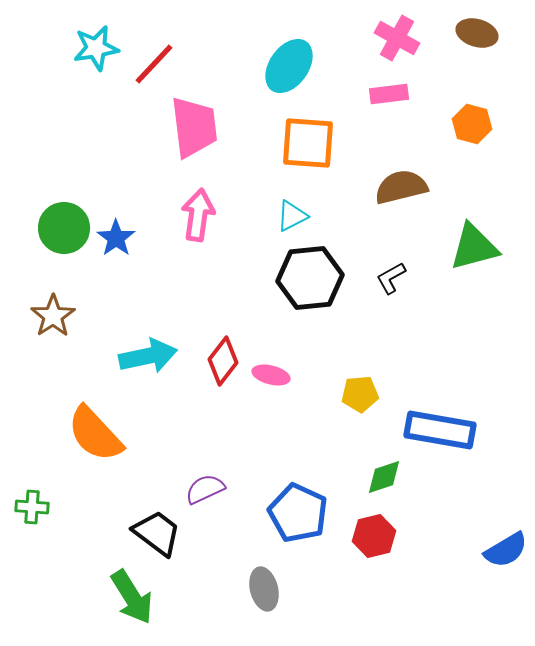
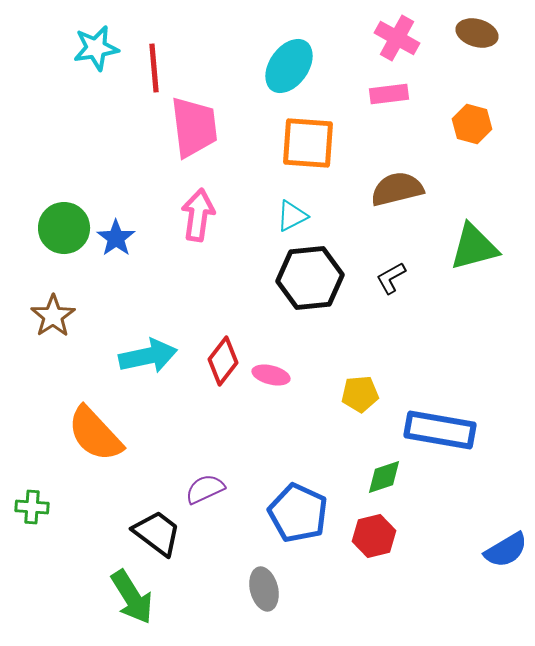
red line: moved 4 px down; rotated 48 degrees counterclockwise
brown semicircle: moved 4 px left, 2 px down
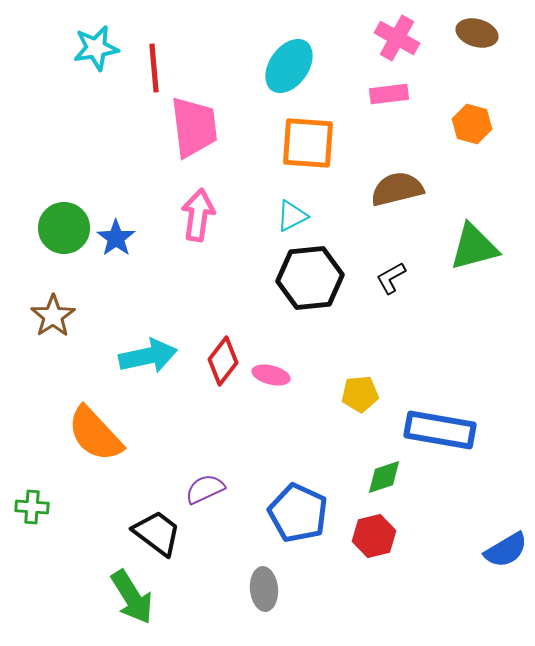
gray ellipse: rotated 9 degrees clockwise
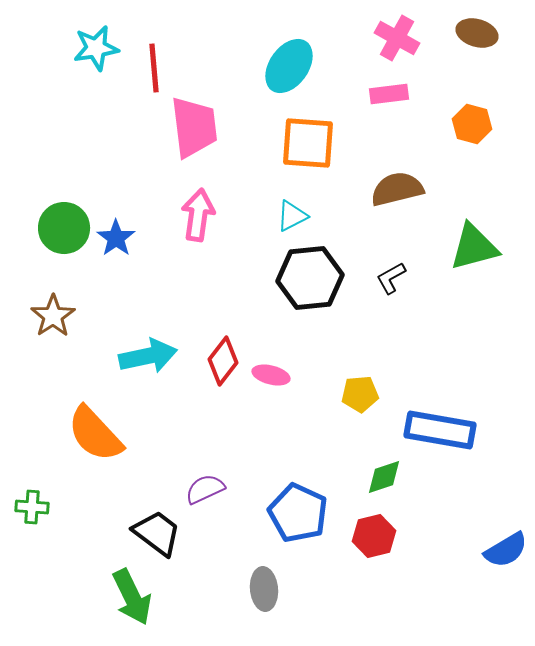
green arrow: rotated 6 degrees clockwise
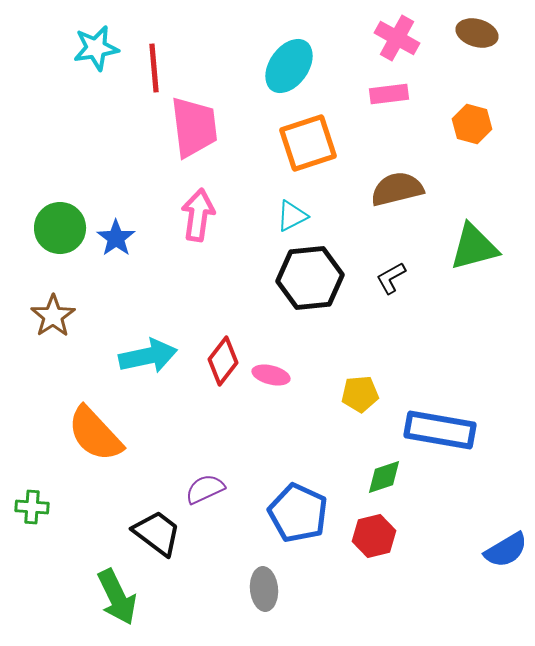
orange square: rotated 22 degrees counterclockwise
green circle: moved 4 px left
green arrow: moved 15 px left
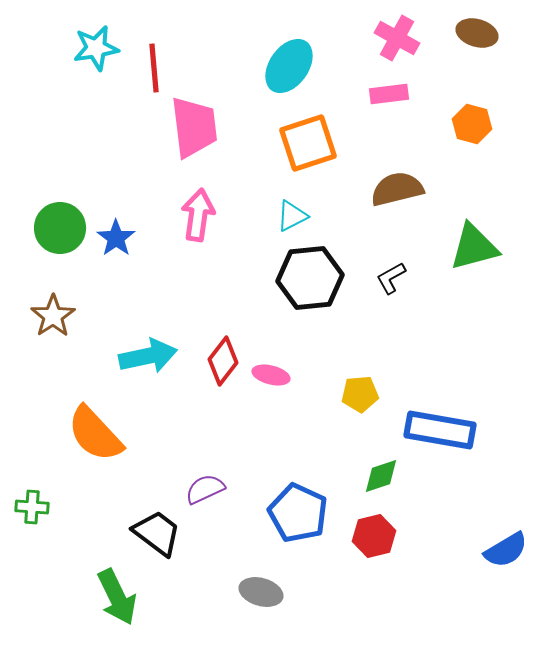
green diamond: moved 3 px left, 1 px up
gray ellipse: moved 3 px left, 3 px down; rotated 69 degrees counterclockwise
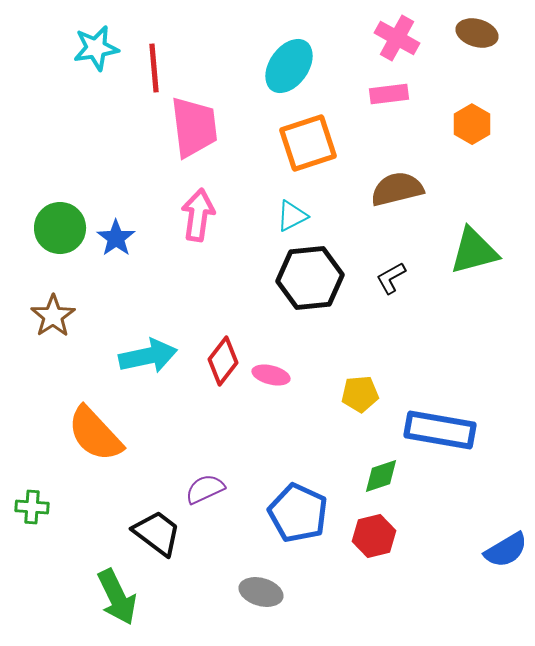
orange hexagon: rotated 15 degrees clockwise
green triangle: moved 4 px down
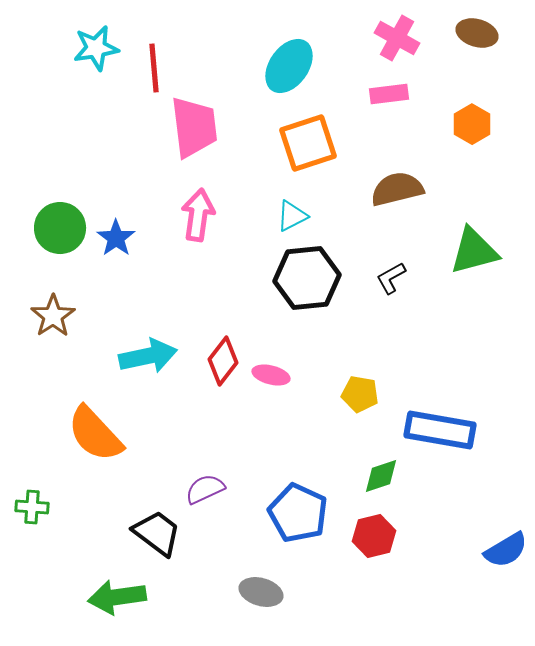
black hexagon: moved 3 px left
yellow pentagon: rotated 15 degrees clockwise
green arrow: rotated 108 degrees clockwise
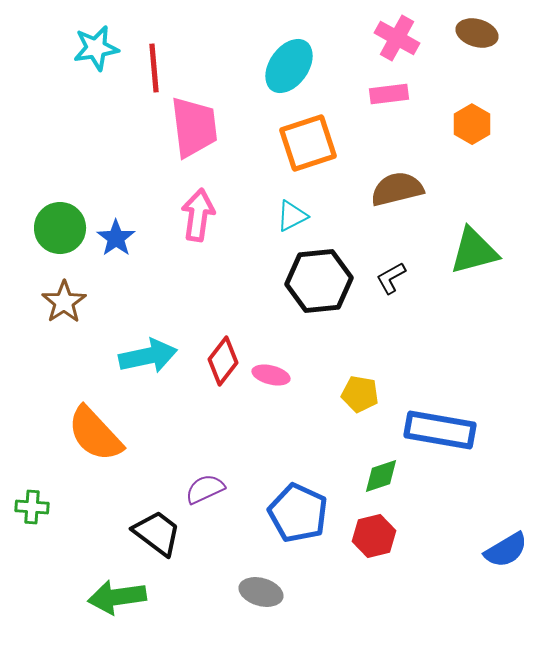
black hexagon: moved 12 px right, 3 px down
brown star: moved 11 px right, 14 px up
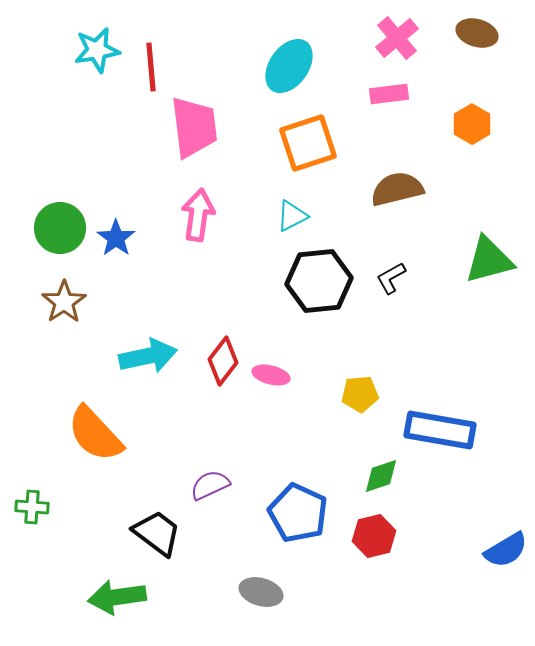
pink cross: rotated 21 degrees clockwise
cyan star: moved 1 px right, 2 px down
red line: moved 3 px left, 1 px up
green triangle: moved 15 px right, 9 px down
yellow pentagon: rotated 15 degrees counterclockwise
purple semicircle: moved 5 px right, 4 px up
